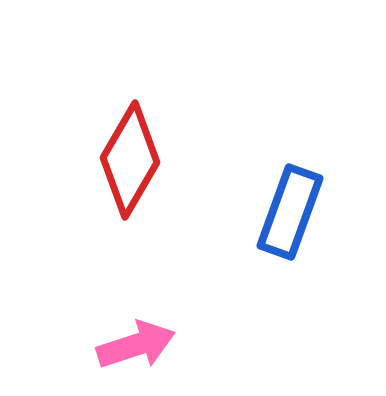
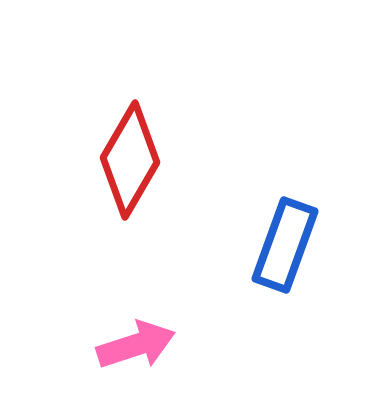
blue rectangle: moved 5 px left, 33 px down
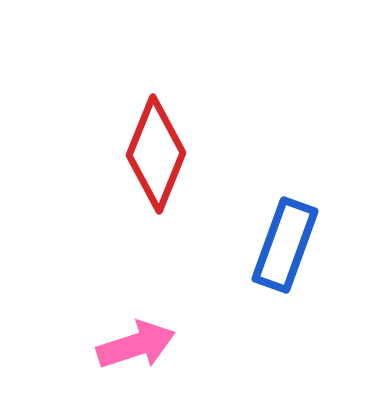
red diamond: moved 26 px right, 6 px up; rotated 8 degrees counterclockwise
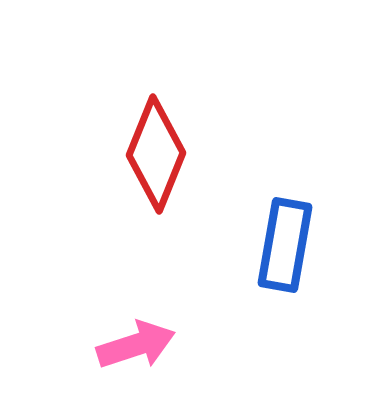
blue rectangle: rotated 10 degrees counterclockwise
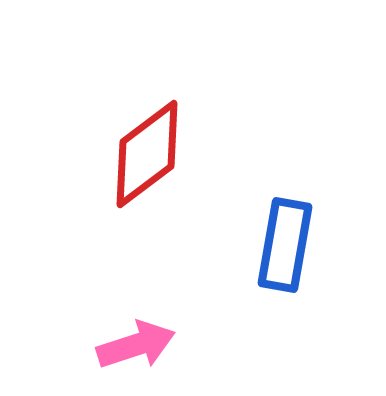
red diamond: moved 9 px left; rotated 31 degrees clockwise
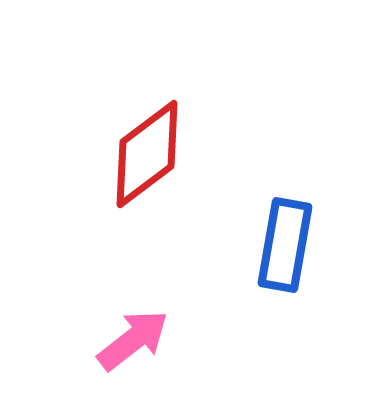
pink arrow: moved 3 px left, 5 px up; rotated 20 degrees counterclockwise
